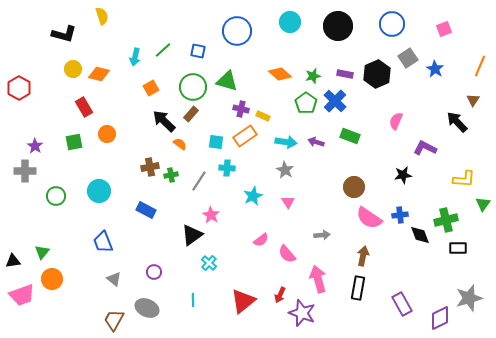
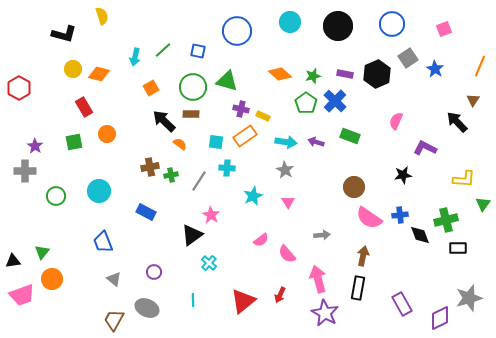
brown rectangle at (191, 114): rotated 49 degrees clockwise
blue rectangle at (146, 210): moved 2 px down
purple star at (302, 313): moved 23 px right; rotated 8 degrees clockwise
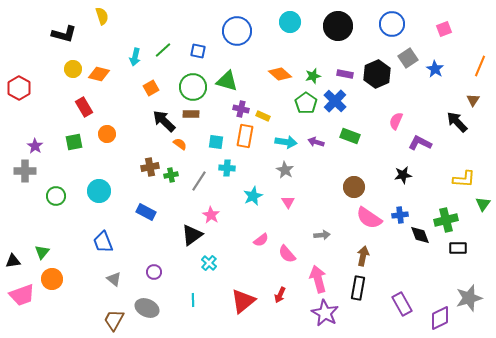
orange rectangle at (245, 136): rotated 45 degrees counterclockwise
purple L-shape at (425, 148): moved 5 px left, 5 px up
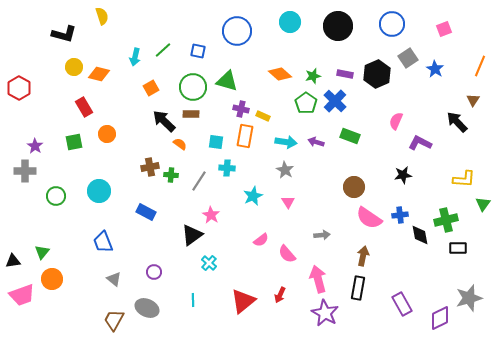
yellow circle at (73, 69): moved 1 px right, 2 px up
green cross at (171, 175): rotated 16 degrees clockwise
black diamond at (420, 235): rotated 10 degrees clockwise
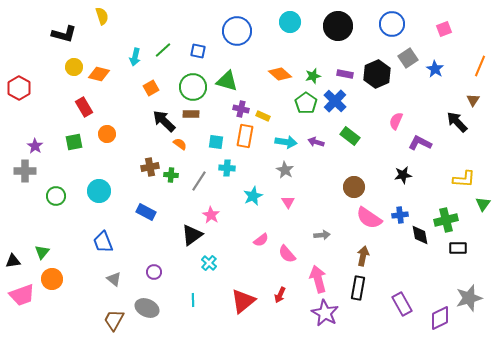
green rectangle at (350, 136): rotated 18 degrees clockwise
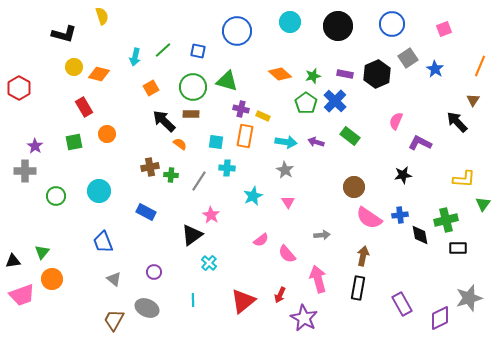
purple star at (325, 313): moved 21 px left, 5 px down
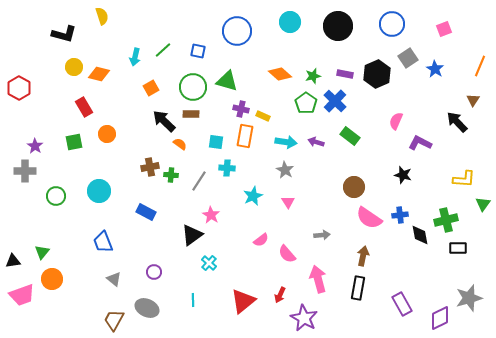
black star at (403, 175): rotated 24 degrees clockwise
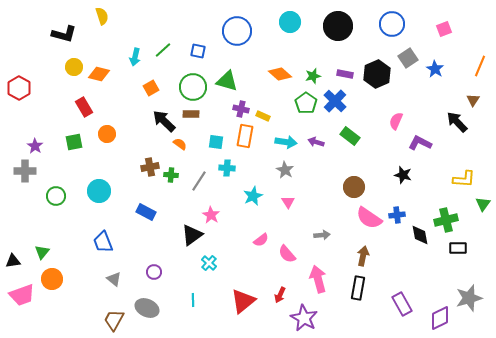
blue cross at (400, 215): moved 3 px left
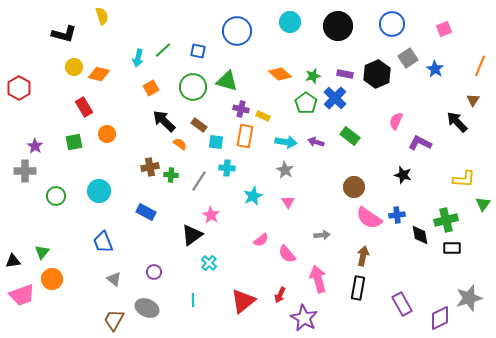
cyan arrow at (135, 57): moved 3 px right, 1 px down
blue cross at (335, 101): moved 3 px up
brown rectangle at (191, 114): moved 8 px right, 11 px down; rotated 35 degrees clockwise
black rectangle at (458, 248): moved 6 px left
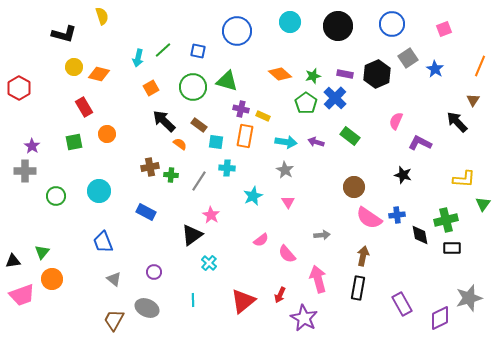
purple star at (35, 146): moved 3 px left
